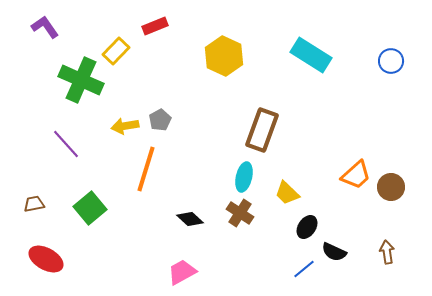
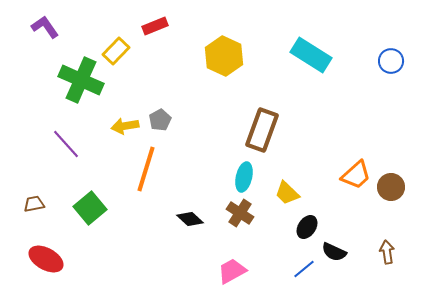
pink trapezoid: moved 50 px right, 1 px up
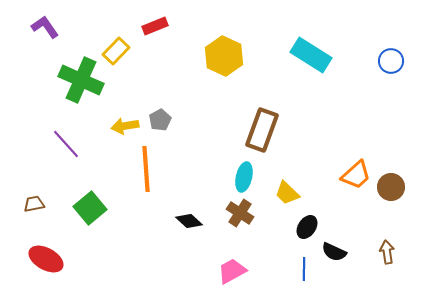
orange line: rotated 21 degrees counterclockwise
black diamond: moved 1 px left, 2 px down
blue line: rotated 50 degrees counterclockwise
